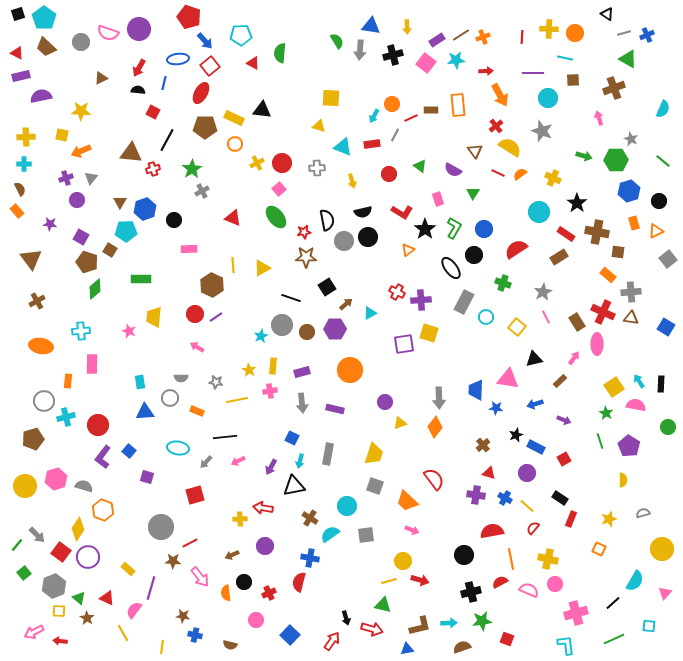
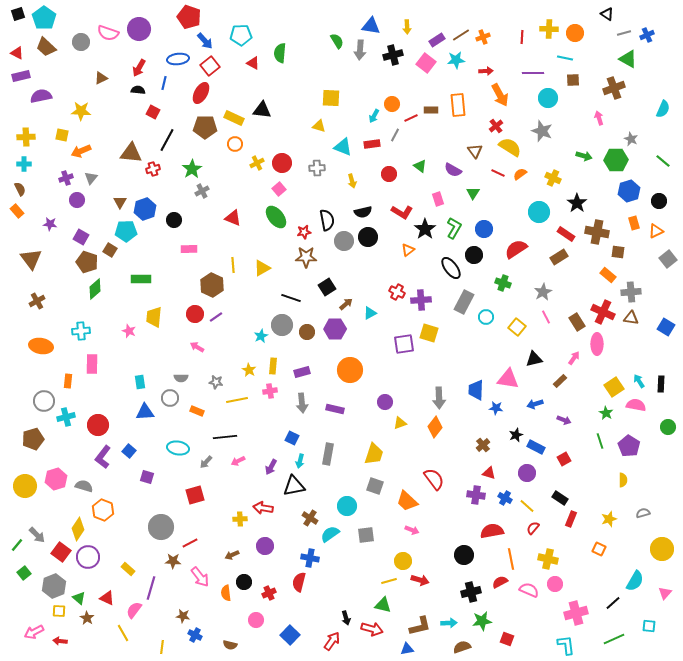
blue cross at (195, 635): rotated 16 degrees clockwise
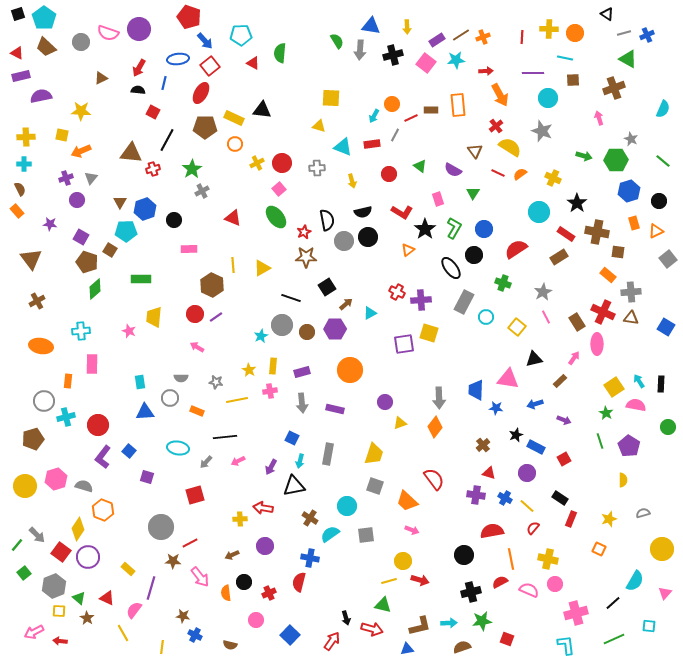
red star at (304, 232): rotated 16 degrees counterclockwise
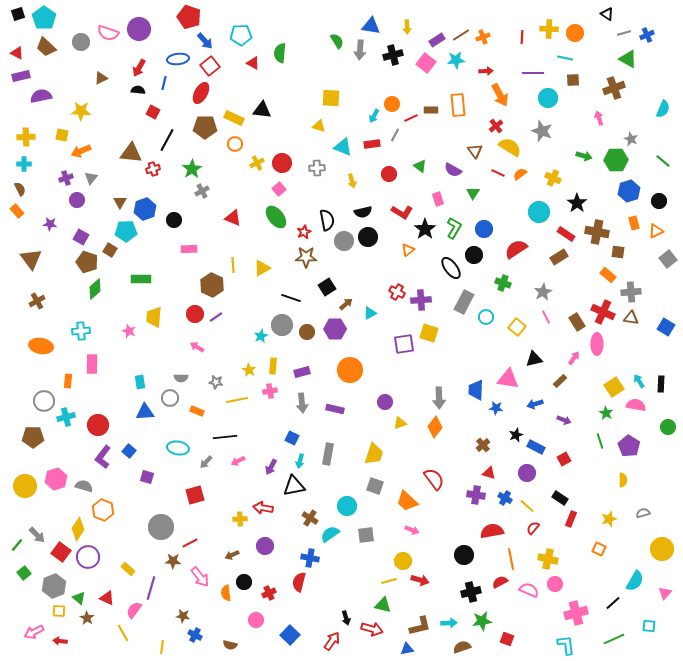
brown pentagon at (33, 439): moved 2 px up; rotated 15 degrees clockwise
